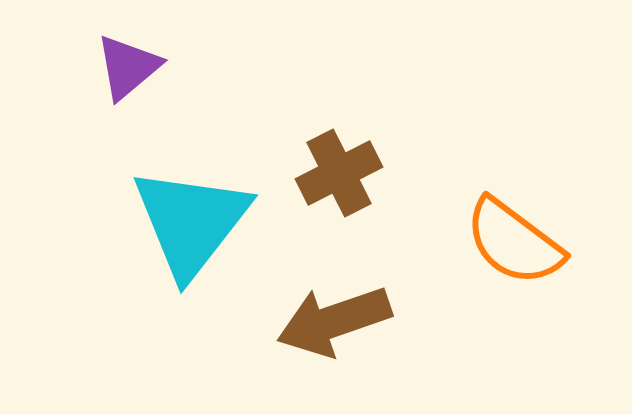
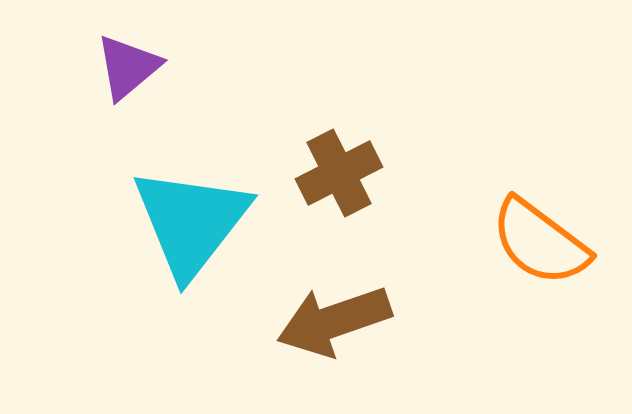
orange semicircle: moved 26 px right
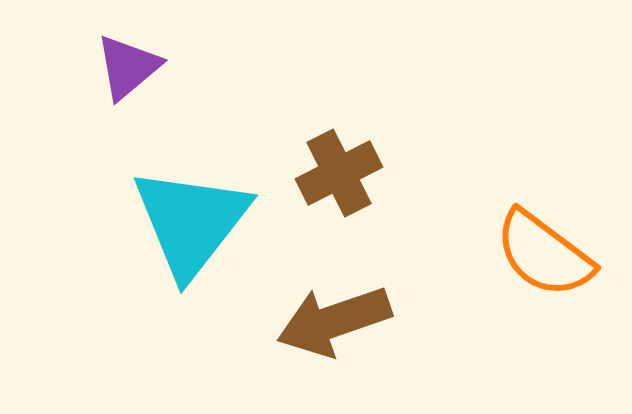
orange semicircle: moved 4 px right, 12 px down
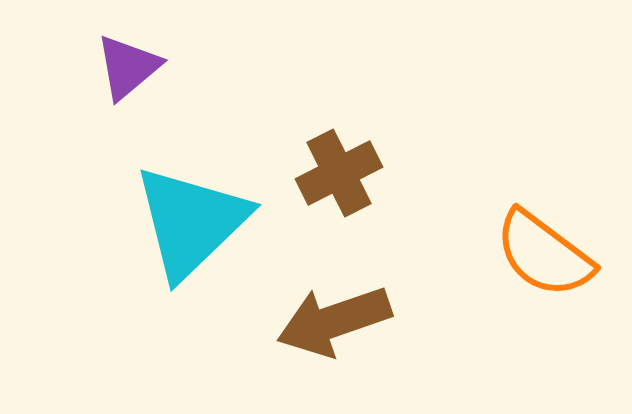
cyan triangle: rotated 8 degrees clockwise
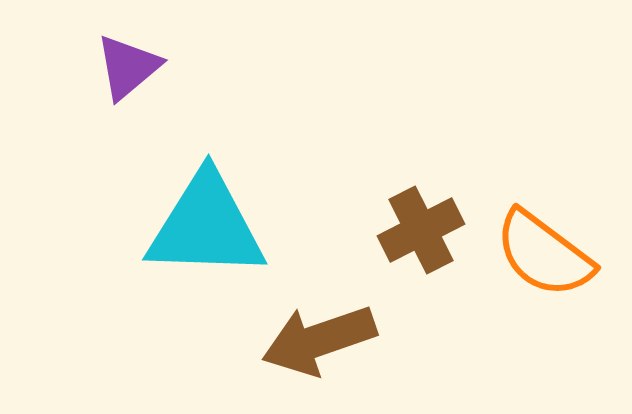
brown cross: moved 82 px right, 57 px down
cyan triangle: moved 15 px right, 4 px down; rotated 46 degrees clockwise
brown arrow: moved 15 px left, 19 px down
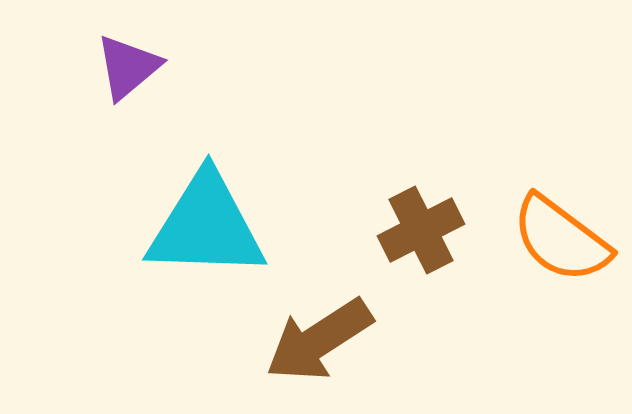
orange semicircle: moved 17 px right, 15 px up
brown arrow: rotated 14 degrees counterclockwise
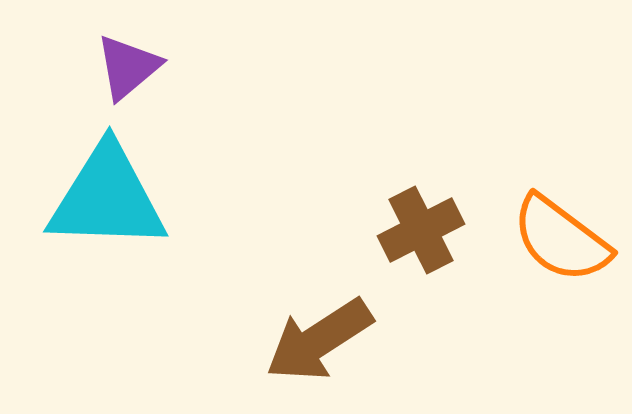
cyan triangle: moved 99 px left, 28 px up
